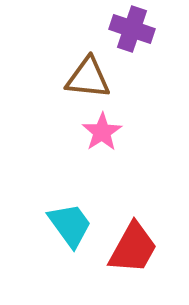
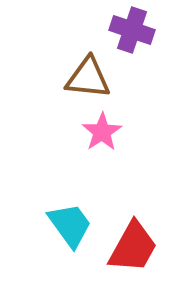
purple cross: moved 1 px down
red trapezoid: moved 1 px up
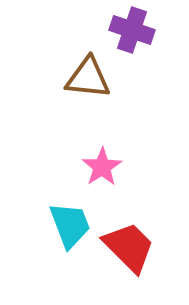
pink star: moved 35 px down
cyan trapezoid: rotated 15 degrees clockwise
red trapezoid: moved 4 px left; rotated 74 degrees counterclockwise
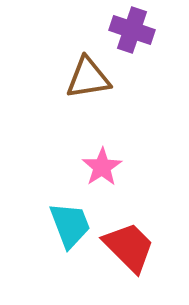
brown triangle: rotated 15 degrees counterclockwise
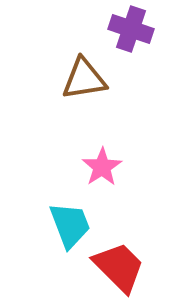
purple cross: moved 1 px left, 1 px up
brown triangle: moved 4 px left, 1 px down
red trapezoid: moved 10 px left, 20 px down
